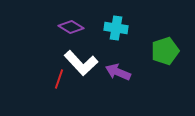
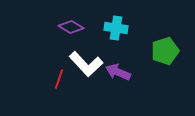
white L-shape: moved 5 px right, 1 px down
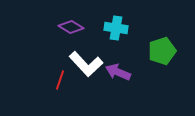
green pentagon: moved 3 px left
red line: moved 1 px right, 1 px down
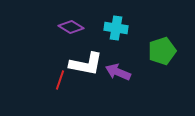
white L-shape: rotated 36 degrees counterclockwise
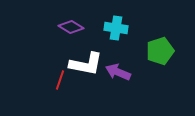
green pentagon: moved 2 px left
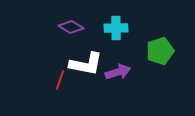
cyan cross: rotated 10 degrees counterclockwise
purple arrow: rotated 140 degrees clockwise
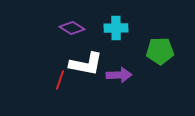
purple diamond: moved 1 px right, 1 px down
green pentagon: rotated 16 degrees clockwise
purple arrow: moved 1 px right, 3 px down; rotated 15 degrees clockwise
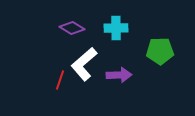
white L-shape: moved 2 px left; rotated 128 degrees clockwise
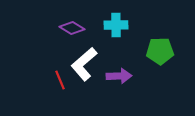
cyan cross: moved 3 px up
purple arrow: moved 1 px down
red line: rotated 42 degrees counterclockwise
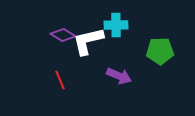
purple diamond: moved 9 px left, 7 px down
white L-shape: moved 4 px right, 23 px up; rotated 28 degrees clockwise
purple arrow: rotated 25 degrees clockwise
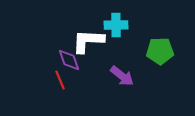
purple diamond: moved 6 px right, 25 px down; rotated 40 degrees clockwise
white L-shape: rotated 16 degrees clockwise
purple arrow: moved 3 px right; rotated 15 degrees clockwise
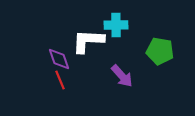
green pentagon: rotated 12 degrees clockwise
purple diamond: moved 10 px left, 1 px up
purple arrow: rotated 10 degrees clockwise
